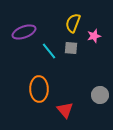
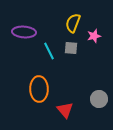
purple ellipse: rotated 25 degrees clockwise
cyan line: rotated 12 degrees clockwise
gray circle: moved 1 px left, 4 px down
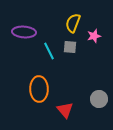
gray square: moved 1 px left, 1 px up
